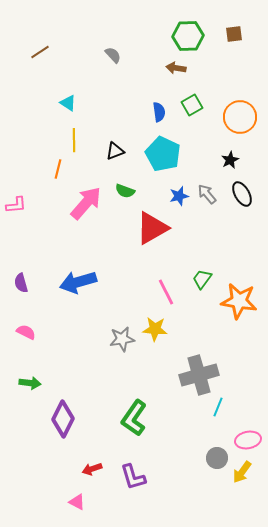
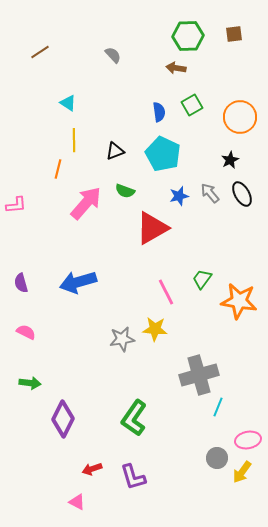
gray arrow: moved 3 px right, 1 px up
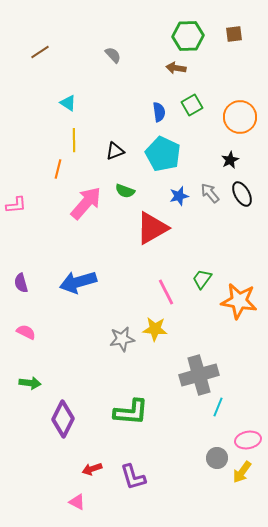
green L-shape: moved 3 px left, 6 px up; rotated 120 degrees counterclockwise
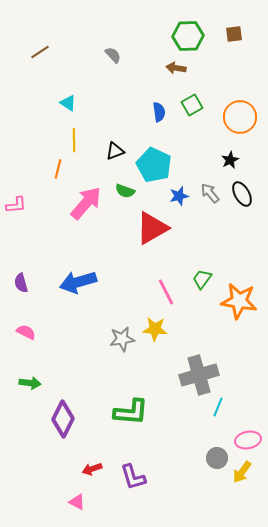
cyan pentagon: moved 9 px left, 11 px down
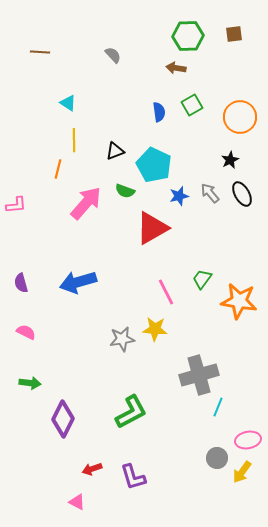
brown line: rotated 36 degrees clockwise
green L-shape: rotated 33 degrees counterclockwise
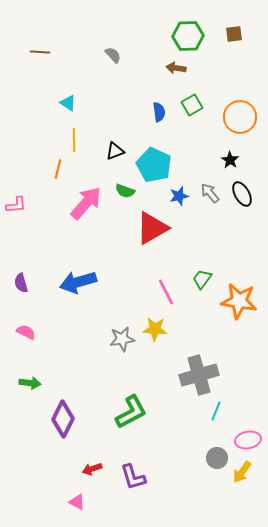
black star: rotated 12 degrees counterclockwise
cyan line: moved 2 px left, 4 px down
